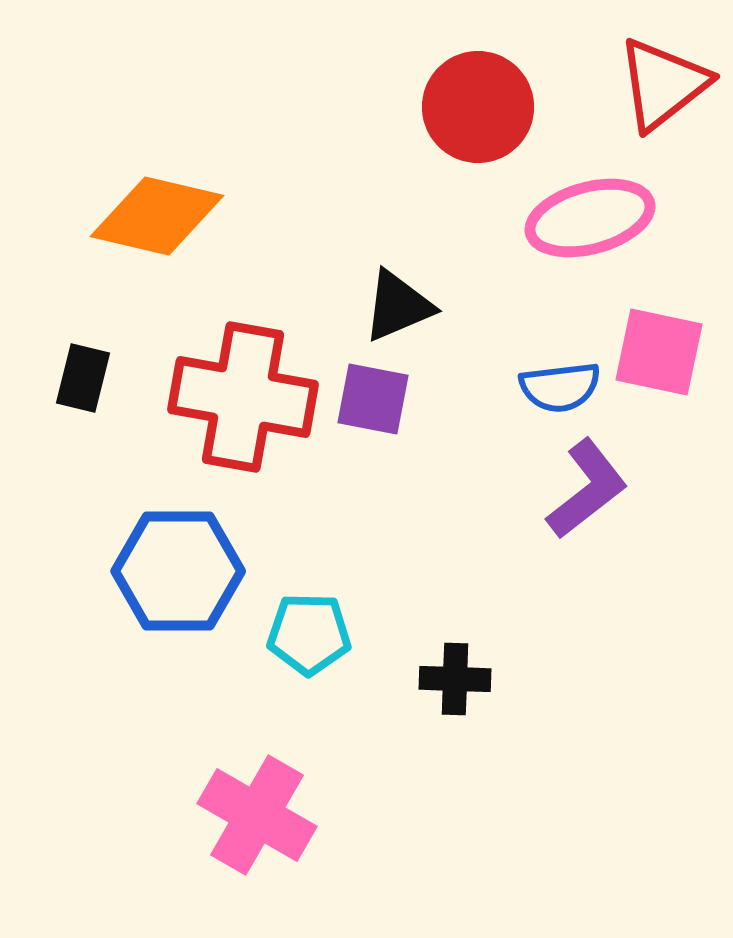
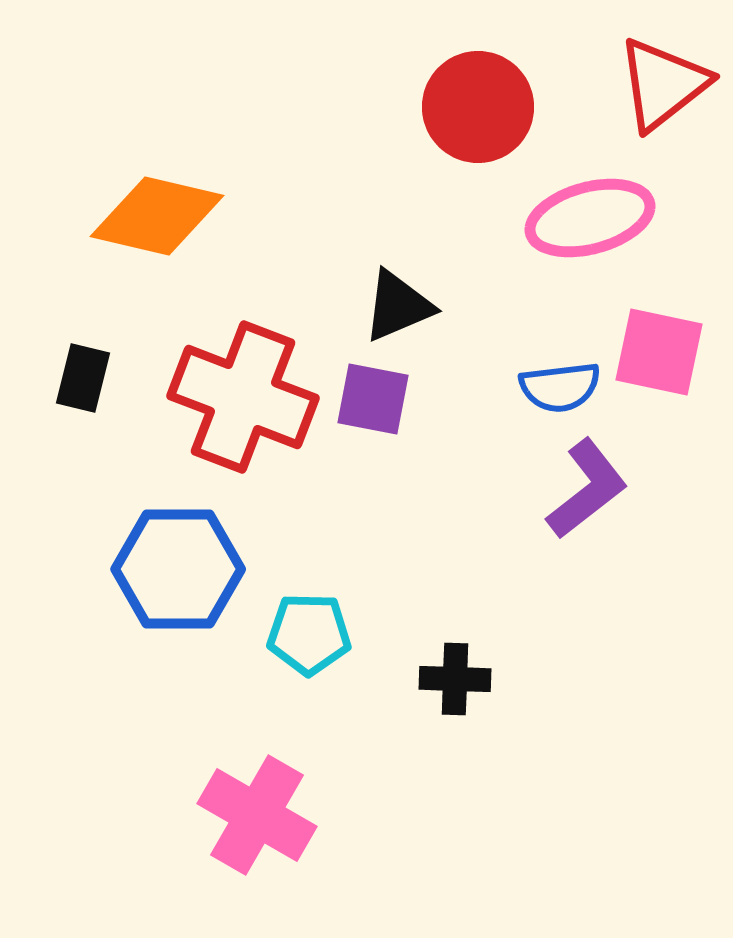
red cross: rotated 11 degrees clockwise
blue hexagon: moved 2 px up
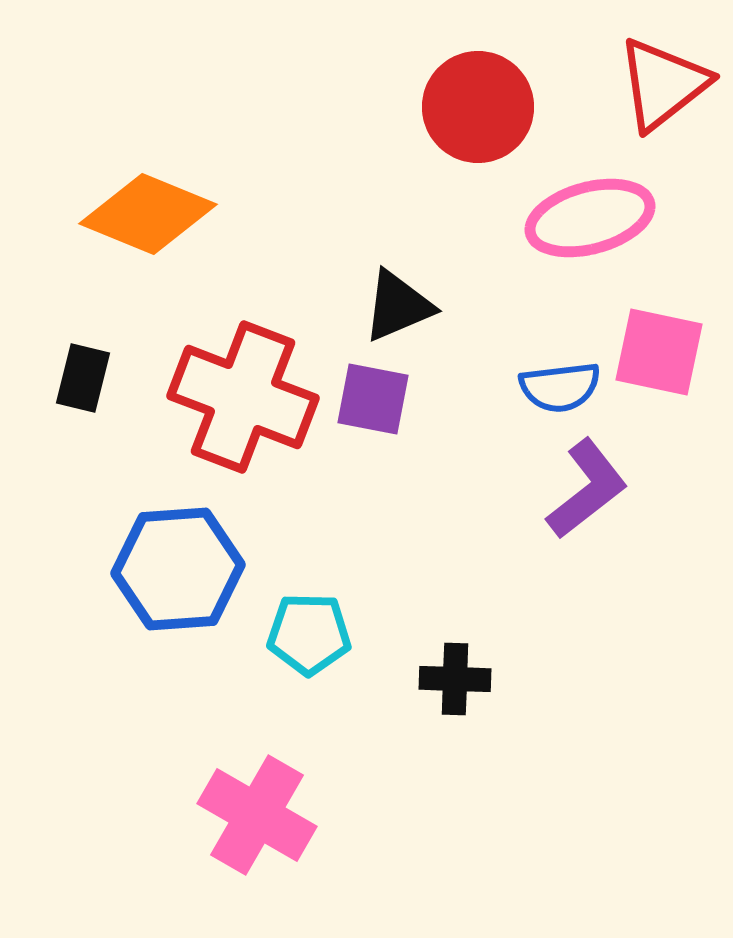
orange diamond: moved 9 px left, 2 px up; rotated 9 degrees clockwise
blue hexagon: rotated 4 degrees counterclockwise
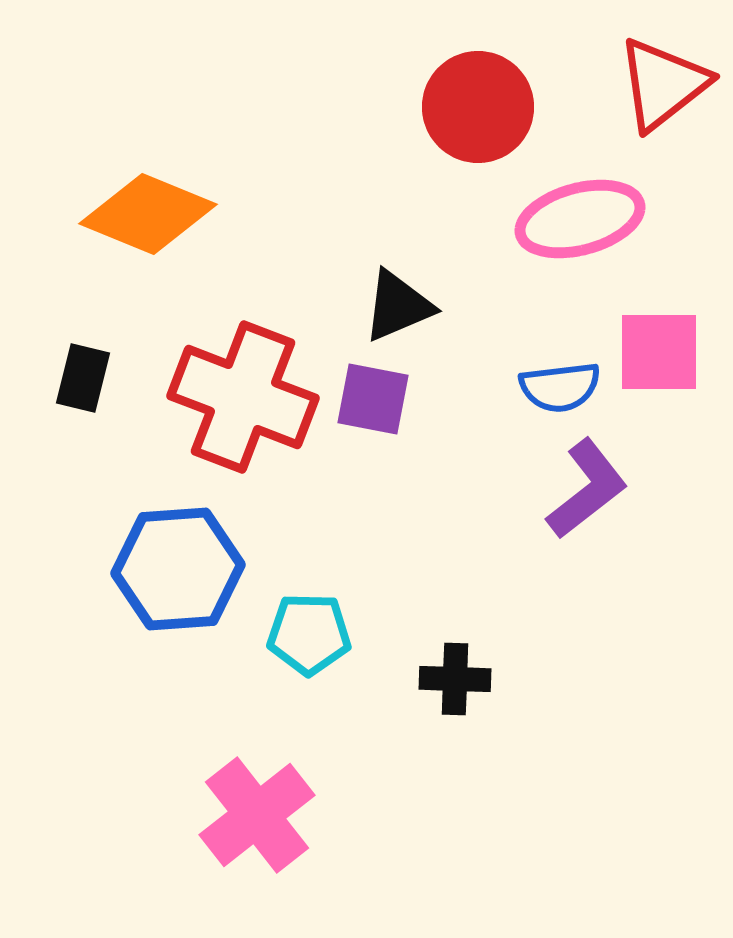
pink ellipse: moved 10 px left, 1 px down
pink square: rotated 12 degrees counterclockwise
pink cross: rotated 22 degrees clockwise
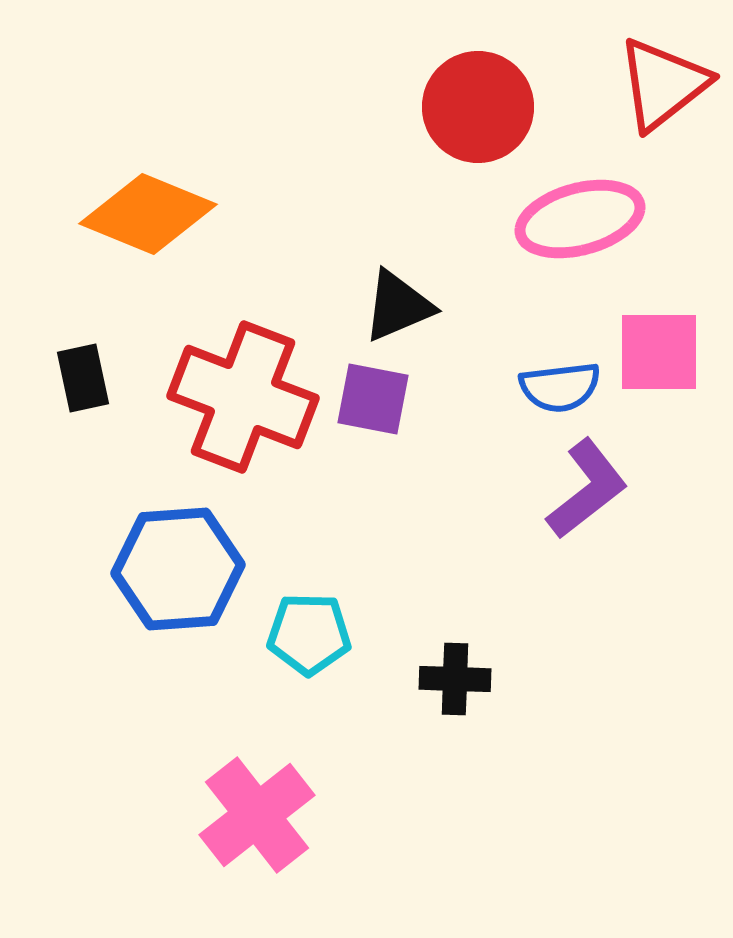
black rectangle: rotated 26 degrees counterclockwise
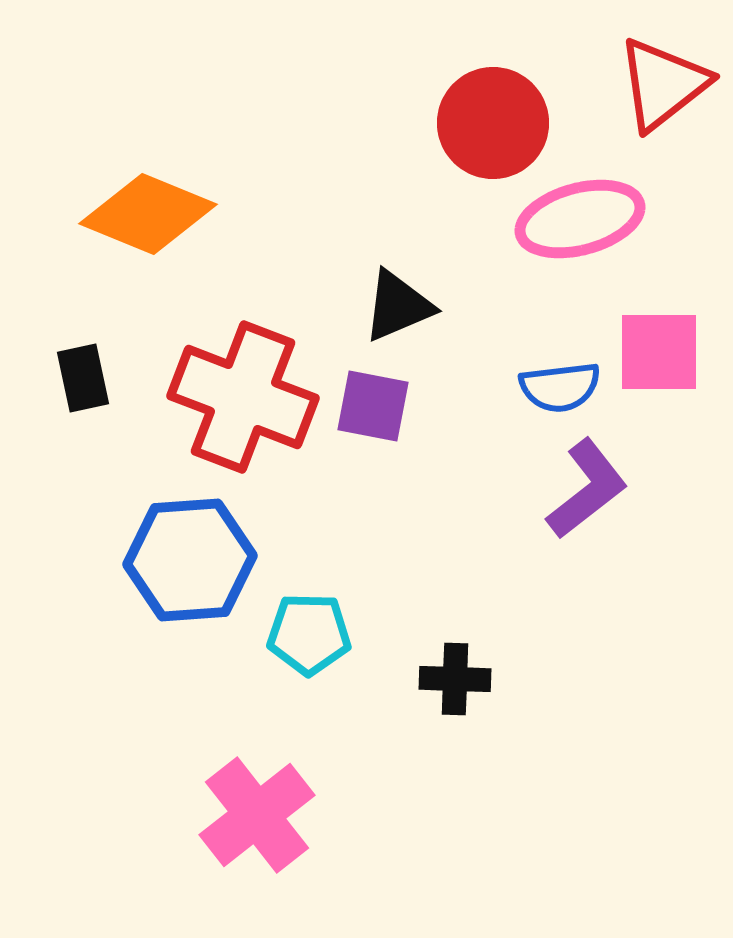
red circle: moved 15 px right, 16 px down
purple square: moved 7 px down
blue hexagon: moved 12 px right, 9 px up
